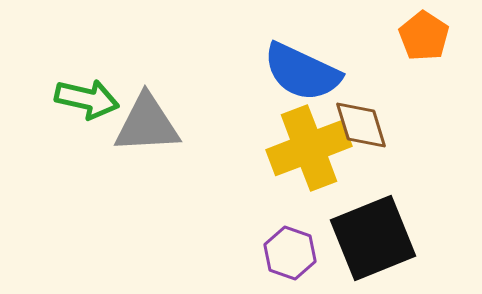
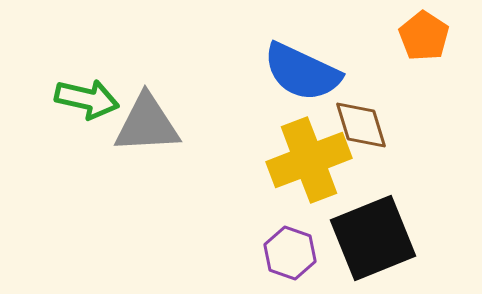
yellow cross: moved 12 px down
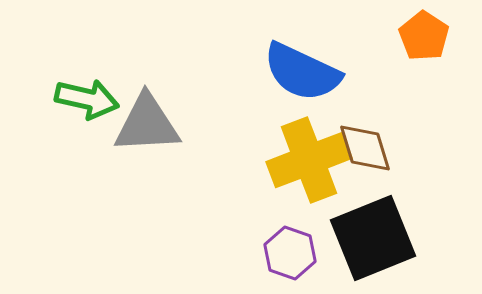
brown diamond: moved 4 px right, 23 px down
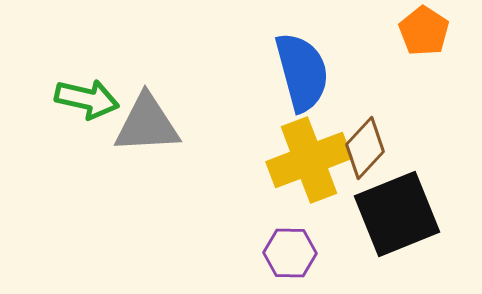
orange pentagon: moved 5 px up
blue semicircle: rotated 130 degrees counterclockwise
brown diamond: rotated 60 degrees clockwise
black square: moved 24 px right, 24 px up
purple hexagon: rotated 18 degrees counterclockwise
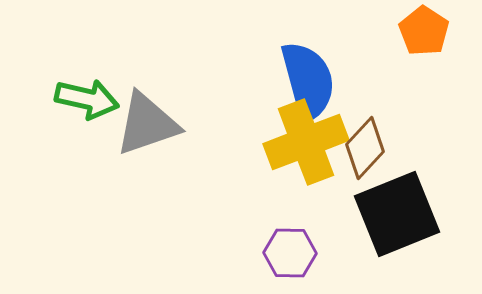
blue semicircle: moved 6 px right, 9 px down
gray triangle: rotated 16 degrees counterclockwise
yellow cross: moved 3 px left, 18 px up
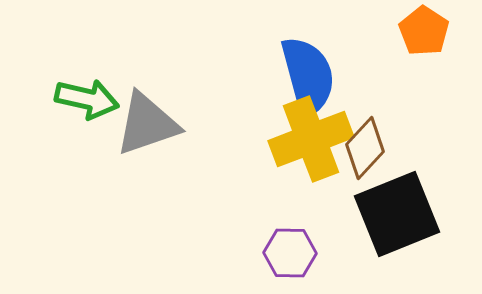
blue semicircle: moved 5 px up
yellow cross: moved 5 px right, 3 px up
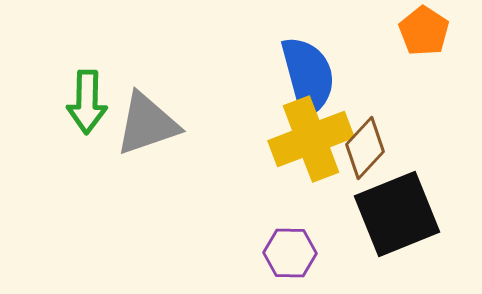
green arrow: moved 3 px down; rotated 78 degrees clockwise
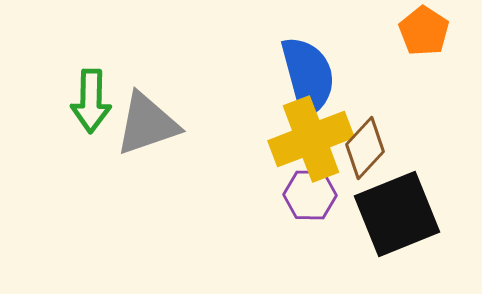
green arrow: moved 4 px right, 1 px up
purple hexagon: moved 20 px right, 58 px up
